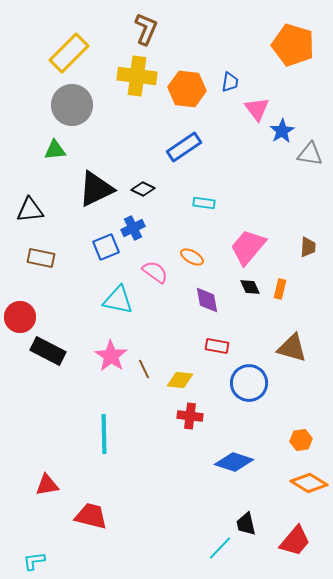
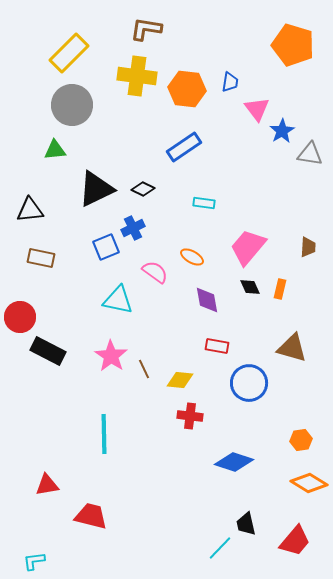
brown L-shape at (146, 29): rotated 104 degrees counterclockwise
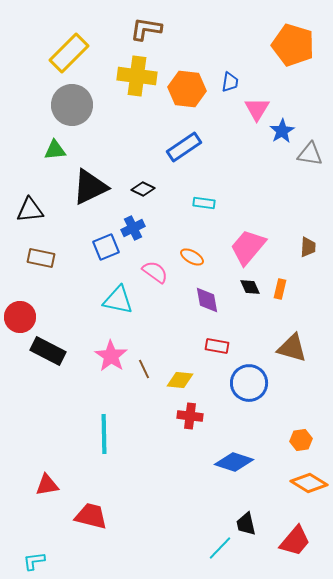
pink triangle at (257, 109): rotated 8 degrees clockwise
black triangle at (96, 189): moved 6 px left, 2 px up
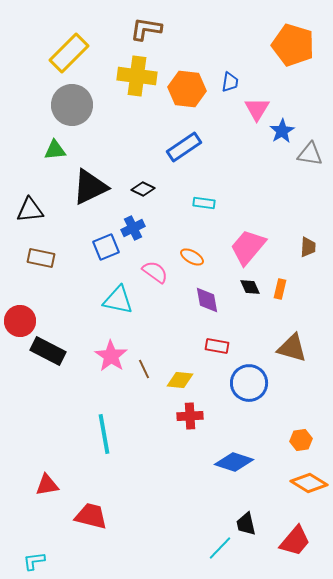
red circle at (20, 317): moved 4 px down
red cross at (190, 416): rotated 10 degrees counterclockwise
cyan line at (104, 434): rotated 9 degrees counterclockwise
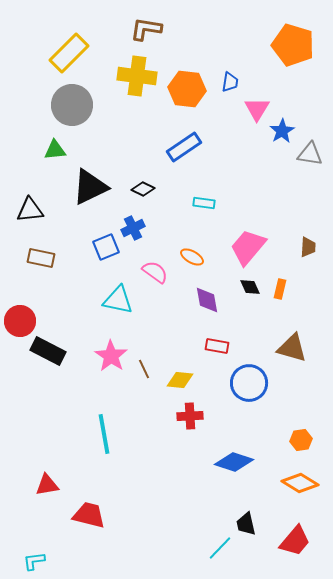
orange diamond at (309, 483): moved 9 px left
red trapezoid at (91, 516): moved 2 px left, 1 px up
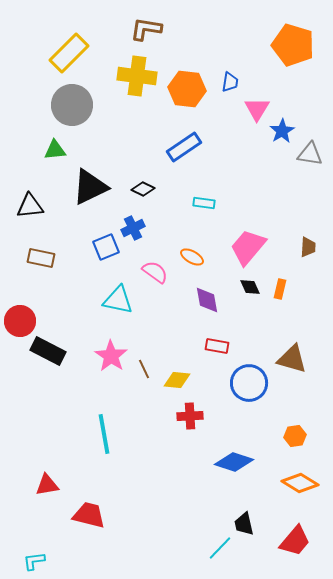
black triangle at (30, 210): moved 4 px up
brown triangle at (292, 348): moved 11 px down
yellow diamond at (180, 380): moved 3 px left
orange hexagon at (301, 440): moved 6 px left, 4 px up
black trapezoid at (246, 524): moved 2 px left
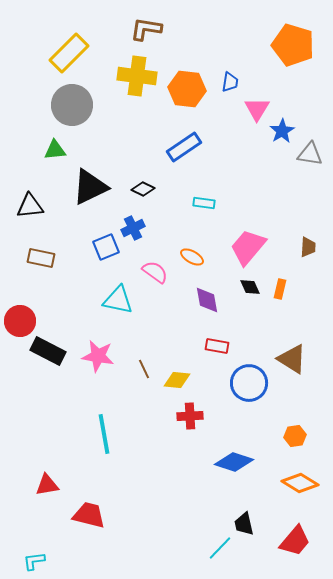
pink star at (111, 356): moved 13 px left; rotated 24 degrees counterclockwise
brown triangle at (292, 359): rotated 16 degrees clockwise
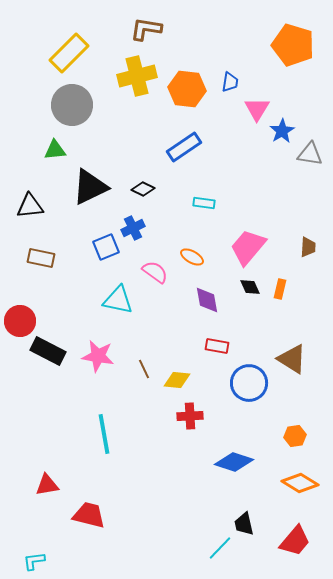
yellow cross at (137, 76): rotated 21 degrees counterclockwise
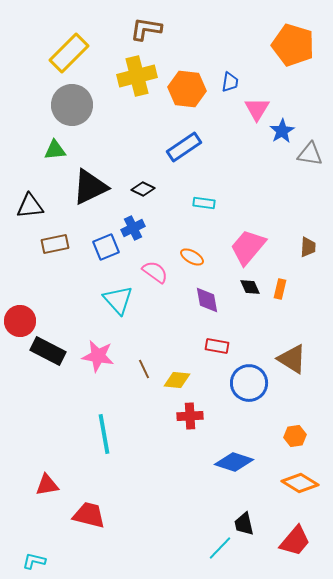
brown rectangle at (41, 258): moved 14 px right, 14 px up; rotated 24 degrees counterclockwise
cyan triangle at (118, 300): rotated 36 degrees clockwise
cyan L-shape at (34, 561): rotated 20 degrees clockwise
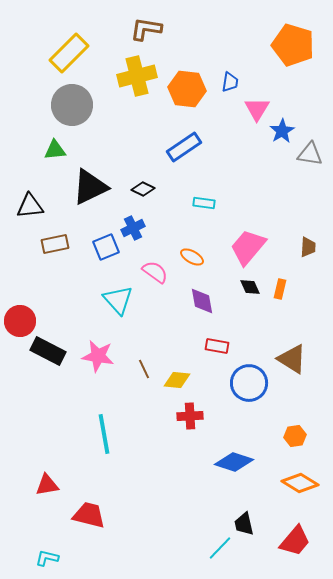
purple diamond at (207, 300): moved 5 px left, 1 px down
cyan L-shape at (34, 561): moved 13 px right, 3 px up
